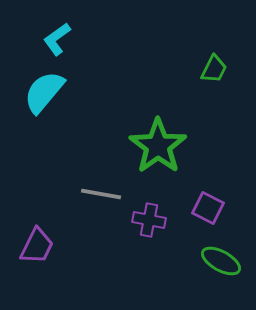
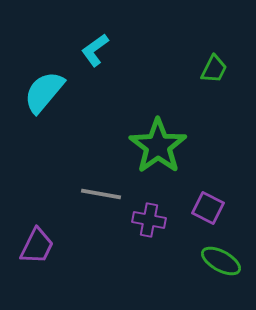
cyan L-shape: moved 38 px right, 11 px down
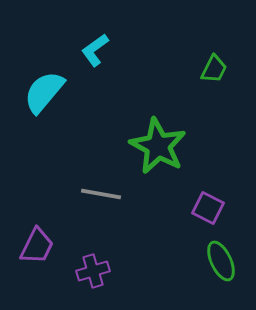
green star: rotated 8 degrees counterclockwise
purple cross: moved 56 px left, 51 px down; rotated 28 degrees counterclockwise
green ellipse: rotated 36 degrees clockwise
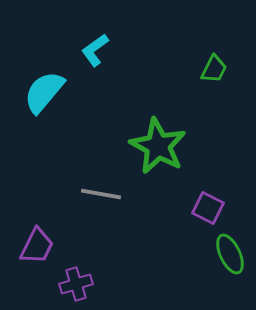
green ellipse: moved 9 px right, 7 px up
purple cross: moved 17 px left, 13 px down
